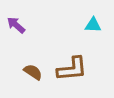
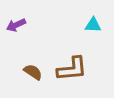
purple arrow: rotated 66 degrees counterclockwise
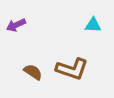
brown L-shape: rotated 24 degrees clockwise
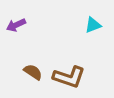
cyan triangle: rotated 24 degrees counterclockwise
brown L-shape: moved 3 px left, 8 px down
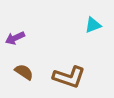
purple arrow: moved 1 px left, 13 px down
brown semicircle: moved 9 px left
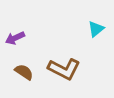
cyan triangle: moved 3 px right, 4 px down; rotated 18 degrees counterclockwise
brown L-shape: moved 5 px left, 8 px up; rotated 8 degrees clockwise
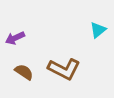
cyan triangle: moved 2 px right, 1 px down
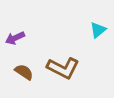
brown L-shape: moved 1 px left, 1 px up
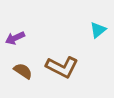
brown L-shape: moved 1 px left, 1 px up
brown semicircle: moved 1 px left, 1 px up
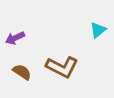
brown semicircle: moved 1 px left, 1 px down
